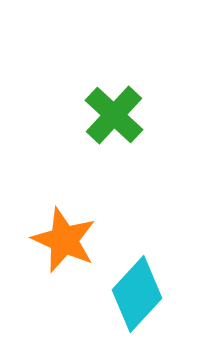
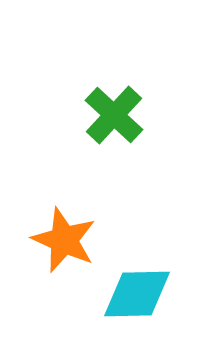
cyan diamond: rotated 46 degrees clockwise
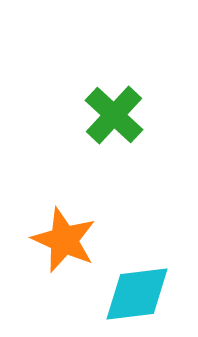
cyan diamond: rotated 6 degrees counterclockwise
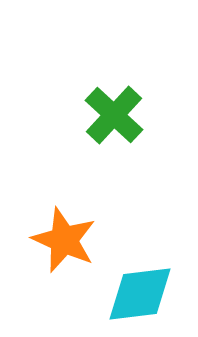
cyan diamond: moved 3 px right
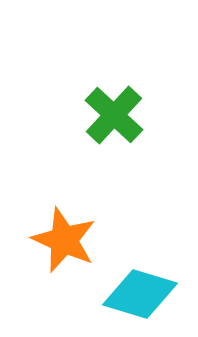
cyan diamond: rotated 24 degrees clockwise
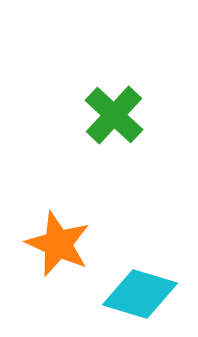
orange star: moved 6 px left, 4 px down
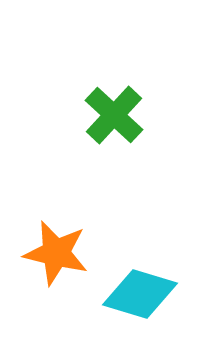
orange star: moved 2 px left, 9 px down; rotated 10 degrees counterclockwise
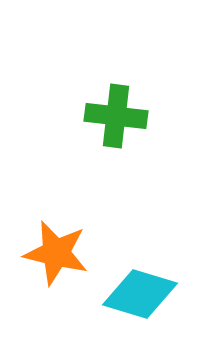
green cross: moved 2 px right, 1 px down; rotated 36 degrees counterclockwise
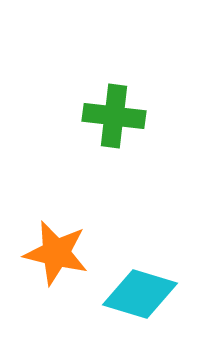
green cross: moved 2 px left
